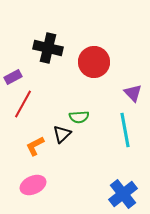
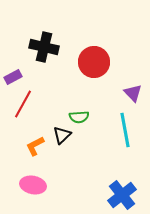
black cross: moved 4 px left, 1 px up
black triangle: moved 1 px down
pink ellipse: rotated 35 degrees clockwise
blue cross: moved 1 px left, 1 px down
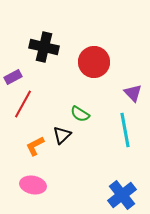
green semicircle: moved 1 px right, 3 px up; rotated 36 degrees clockwise
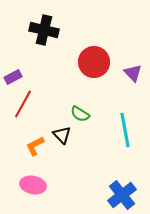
black cross: moved 17 px up
purple triangle: moved 20 px up
black triangle: rotated 30 degrees counterclockwise
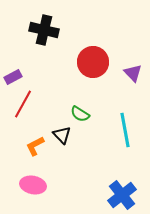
red circle: moved 1 px left
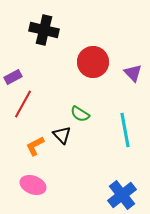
pink ellipse: rotated 10 degrees clockwise
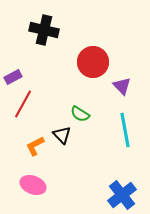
purple triangle: moved 11 px left, 13 px down
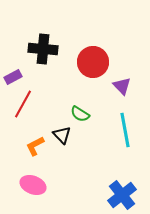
black cross: moved 1 px left, 19 px down; rotated 8 degrees counterclockwise
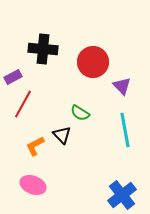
green semicircle: moved 1 px up
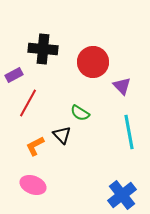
purple rectangle: moved 1 px right, 2 px up
red line: moved 5 px right, 1 px up
cyan line: moved 4 px right, 2 px down
